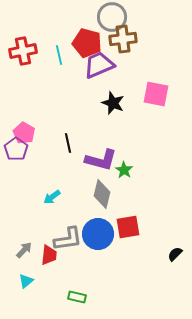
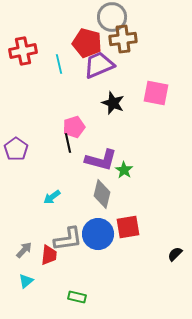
cyan line: moved 9 px down
pink square: moved 1 px up
pink pentagon: moved 50 px right, 6 px up; rotated 25 degrees clockwise
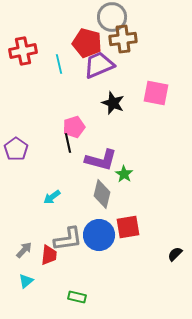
green star: moved 4 px down
blue circle: moved 1 px right, 1 px down
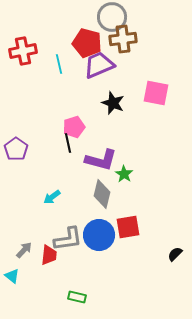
cyan triangle: moved 14 px left, 5 px up; rotated 42 degrees counterclockwise
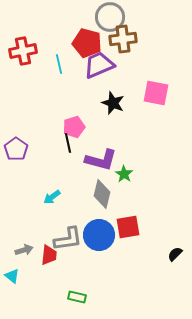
gray circle: moved 2 px left
gray arrow: rotated 30 degrees clockwise
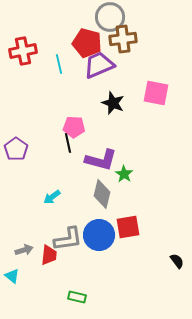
pink pentagon: rotated 20 degrees clockwise
black semicircle: moved 2 px right, 7 px down; rotated 98 degrees clockwise
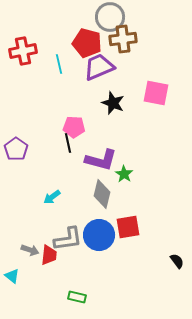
purple trapezoid: moved 2 px down
gray arrow: moved 6 px right; rotated 36 degrees clockwise
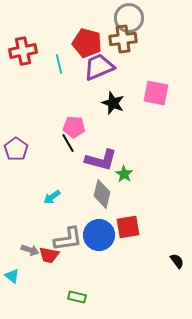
gray circle: moved 19 px right, 1 px down
black line: rotated 18 degrees counterclockwise
red trapezoid: rotated 95 degrees clockwise
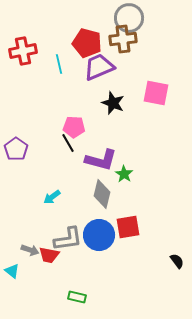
cyan triangle: moved 5 px up
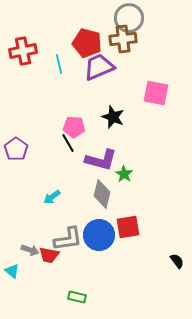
black star: moved 14 px down
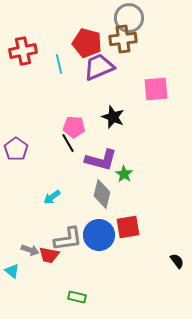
pink square: moved 4 px up; rotated 16 degrees counterclockwise
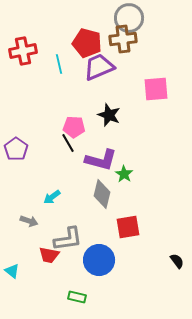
black star: moved 4 px left, 2 px up
blue circle: moved 25 px down
gray arrow: moved 1 px left, 29 px up
